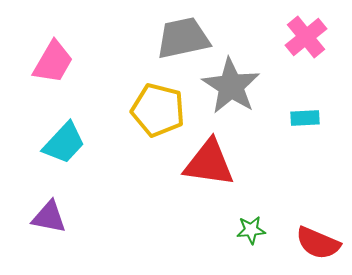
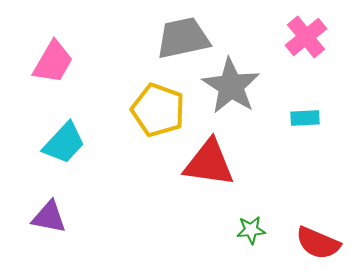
yellow pentagon: rotated 6 degrees clockwise
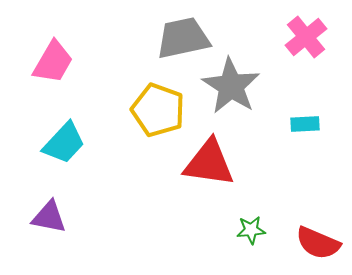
cyan rectangle: moved 6 px down
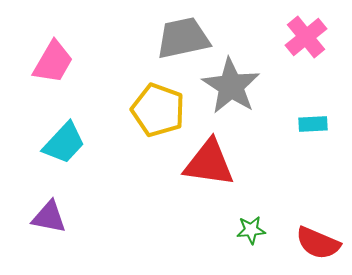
cyan rectangle: moved 8 px right
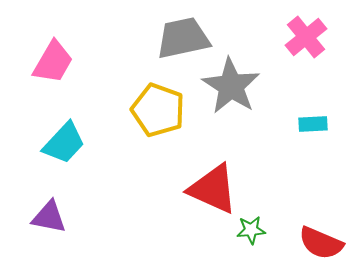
red triangle: moved 4 px right, 26 px down; rotated 16 degrees clockwise
red semicircle: moved 3 px right
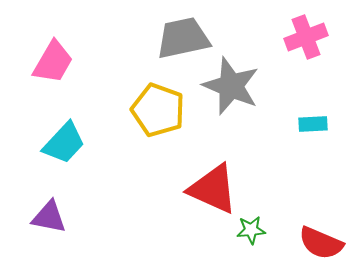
pink cross: rotated 18 degrees clockwise
gray star: rotated 10 degrees counterclockwise
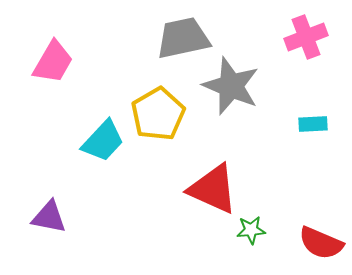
yellow pentagon: moved 4 px down; rotated 22 degrees clockwise
cyan trapezoid: moved 39 px right, 2 px up
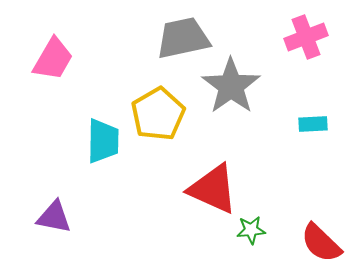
pink trapezoid: moved 3 px up
gray star: rotated 14 degrees clockwise
cyan trapezoid: rotated 42 degrees counterclockwise
purple triangle: moved 5 px right
red semicircle: rotated 21 degrees clockwise
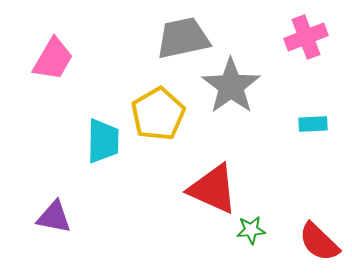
red semicircle: moved 2 px left, 1 px up
